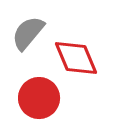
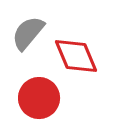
red diamond: moved 2 px up
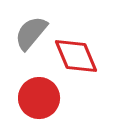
gray semicircle: moved 3 px right
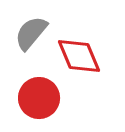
red diamond: moved 3 px right
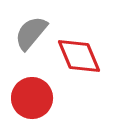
red circle: moved 7 px left
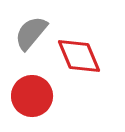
red circle: moved 2 px up
